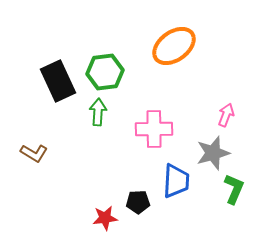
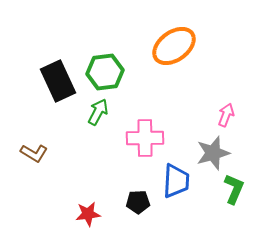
green arrow: rotated 24 degrees clockwise
pink cross: moved 9 px left, 9 px down
red star: moved 17 px left, 4 px up
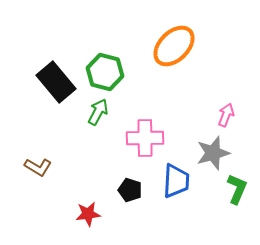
orange ellipse: rotated 9 degrees counterclockwise
green hexagon: rotated 21 degrees clockwise
black rectangle: moved 2 px left, 1 px down; rotated 15 degrees counterclockwise
brown L-shape: moved 4 px right, 14 px down
green L-shape: moved 3 px right
black pentagon: moved 8 px left, 12 px up; rotated 20 degrees clockwise
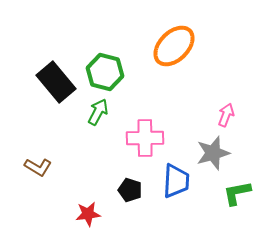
green L-shape: moved 4 px down; rotated 124 degrees counterclockwise
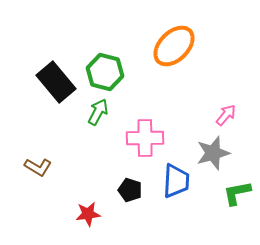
pink arrow: rotated 20 degrees clockwise
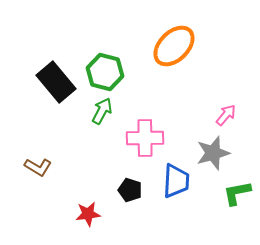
green arrow: moved 4 px right, 1 px up
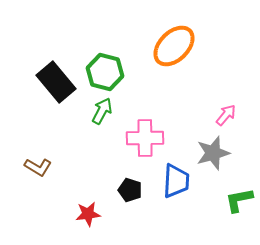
green L-shape: moved 2 px right, 7 px down
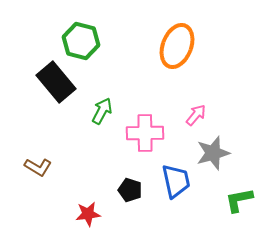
orange ellipse: moved 3 px right; rotated 24 degrees counterclockwise
green hexagon: moved 24 px left, 31 px up
pink arrow: moved 30 px left
pink cross: moved 5 px up
blue trapezoid: rotated 15 degrees counterclockwise
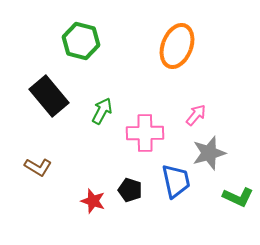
black rectangle: moved 7 px left, 14 px down
gray star: moved 4 px left
green L-shape: moved 1 px left, 3 px up; rotated 144 degrees counterclockwise
red star: moved 5 px right, 13 px up; rotated 25 degrees clockwise
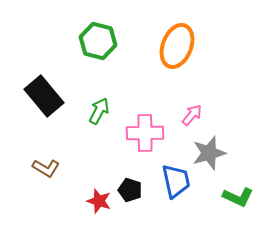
green hexagon: moved 17 px right
black rectangle: moved 5 px left
green arrow: moved 3 px left
pink arrow: moved 4 px left
brown L-shape: moved 8 px right, 1 px down
red star: moved 6 px right
